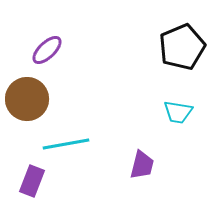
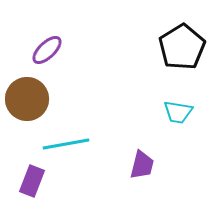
black pentagon: rotated 9 degrees counterclockwise
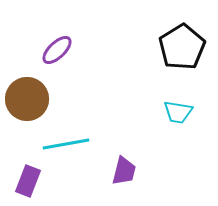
purple ellipse: moved 10 px right
purple trapezoid: moved 18 px left, 6 px down
purple rectangle: moved 4 px left
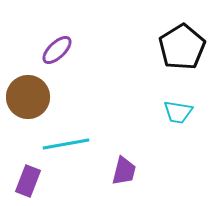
brown circle: moved 1 px right, 2 px up
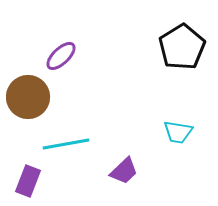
purple ellipse: moved 4 px right, 6 px down
cyan trapezoid: moved 20 px down
purple trapezoid: rotated 32 degrees clockwise
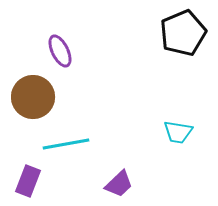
black pentagon: moved 1 px right, 14 px up; rotated 9 degrees clockwise
purple ellipse: moved 1 px left, 5 px up; rotated 72 degrees counterclockwise
brown circle: moved 5 px right
purple trapezoid: moved 5 px left, 13 px down
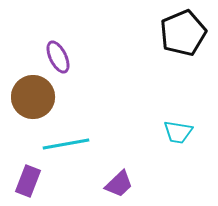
purple ellipse: moved 2 px left, 6 px down
